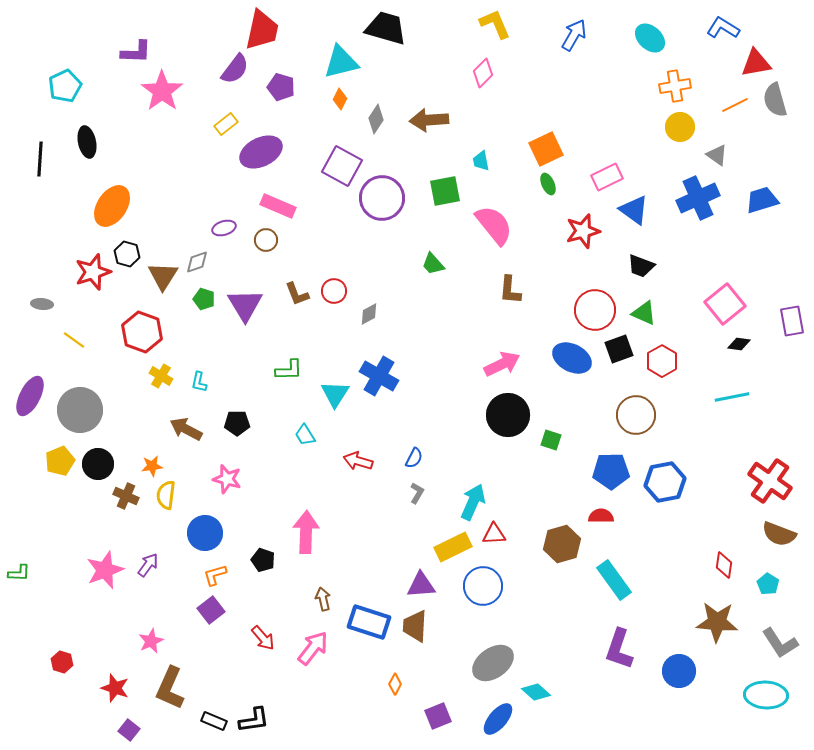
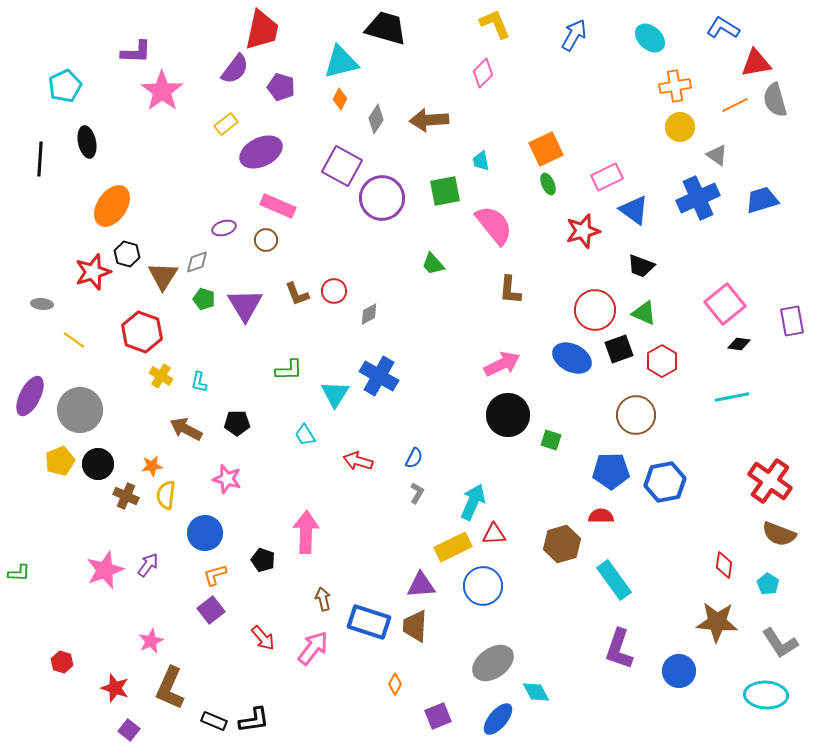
cyan diamond at (536, 692): rotated 20 degrees clockwise
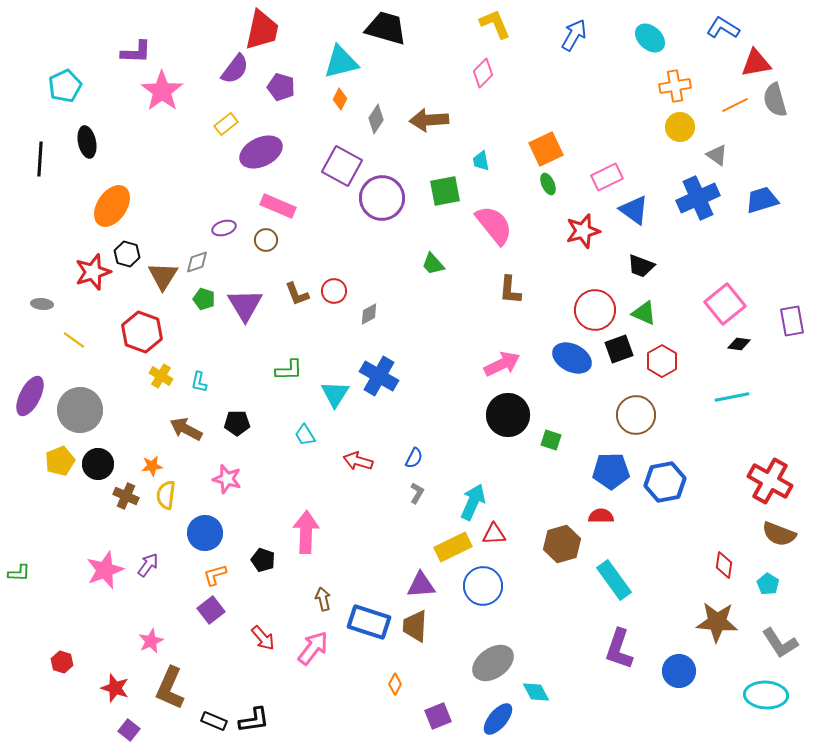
red cross at (770, 481): rotated 6 degrees counterclockwise
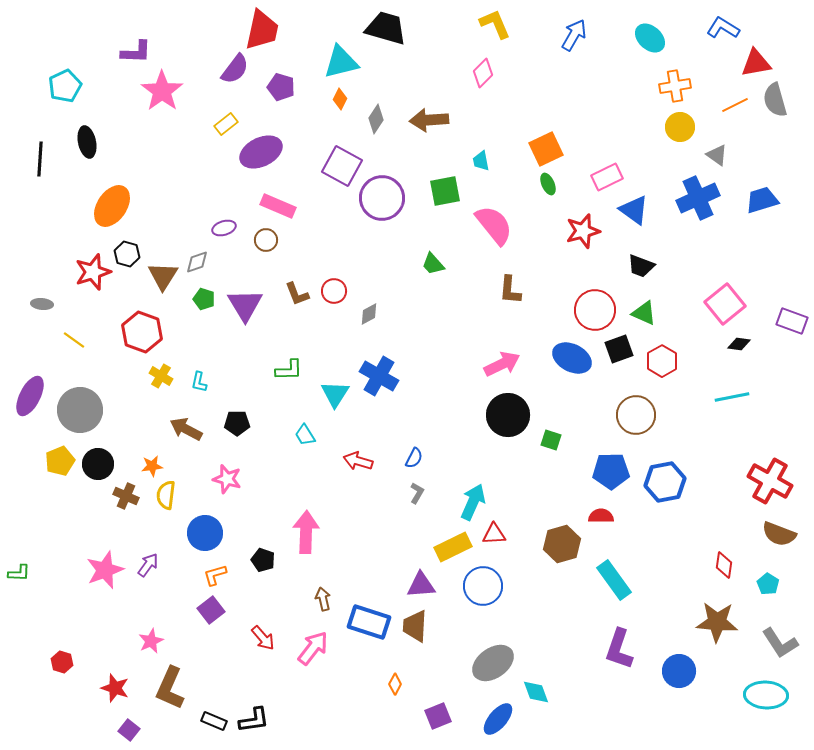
purple rectangle at (792, 321): rotated 60 degrees counterclockwise
cyan diamond at (536, 692): rotated 8 degrees clockwise
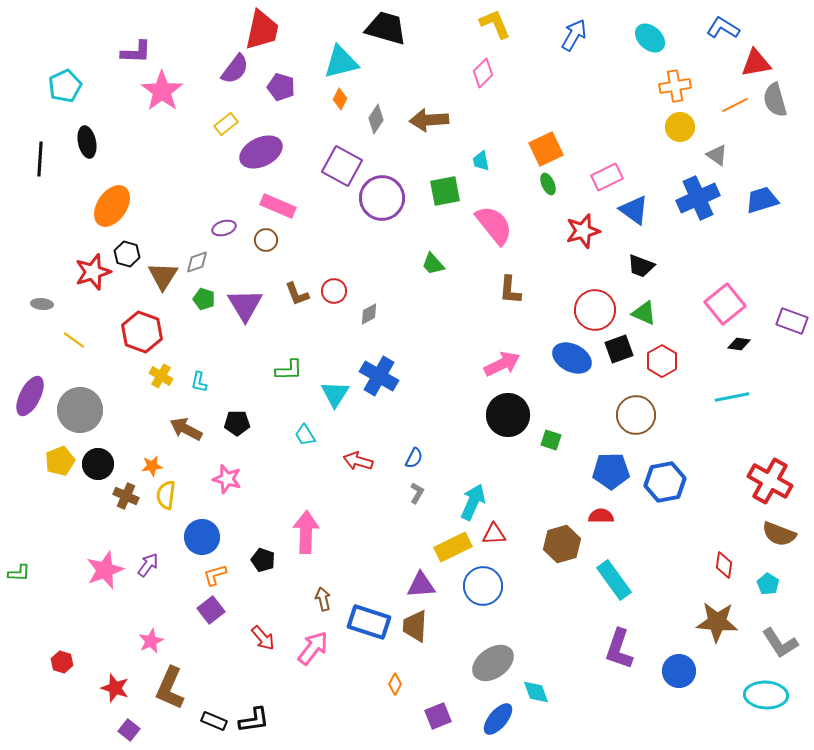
blue circle at (205, 533): moved 3 px left, 4 px down
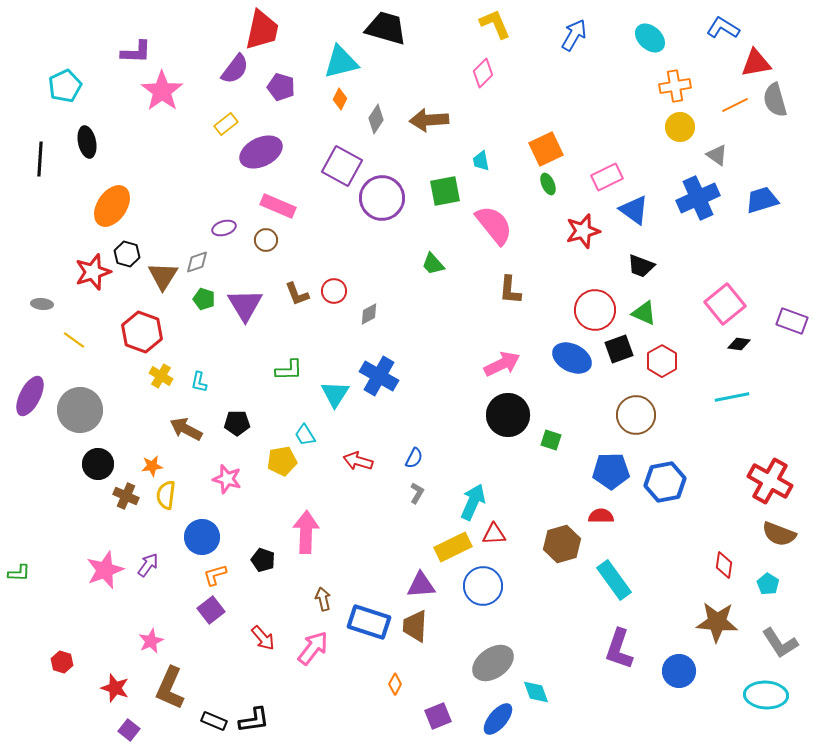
yellow pentagon at (60, 461): moved 222 px right; rotated 12 degrees clockwise
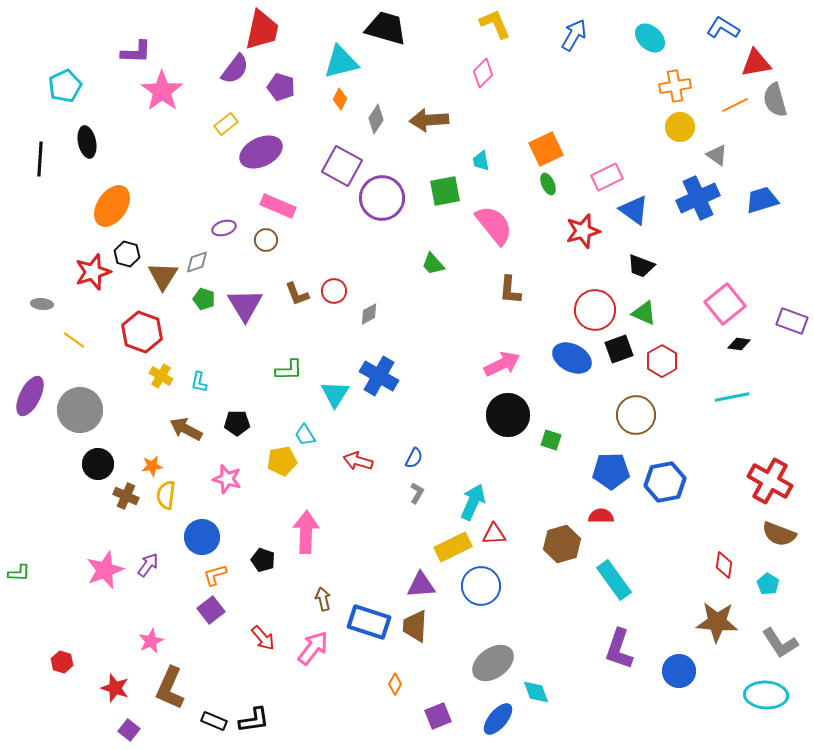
blue circle at (483, 586): moved 2 px left
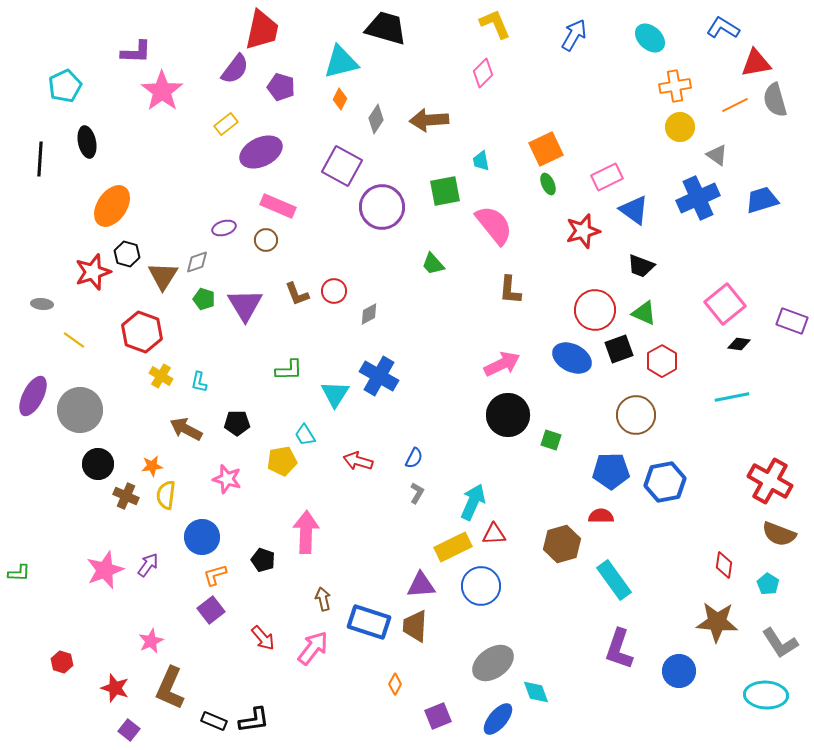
purple circle at (382, 198): moved 9 px down
purple ellipse at (30, 396): moved 3 px right
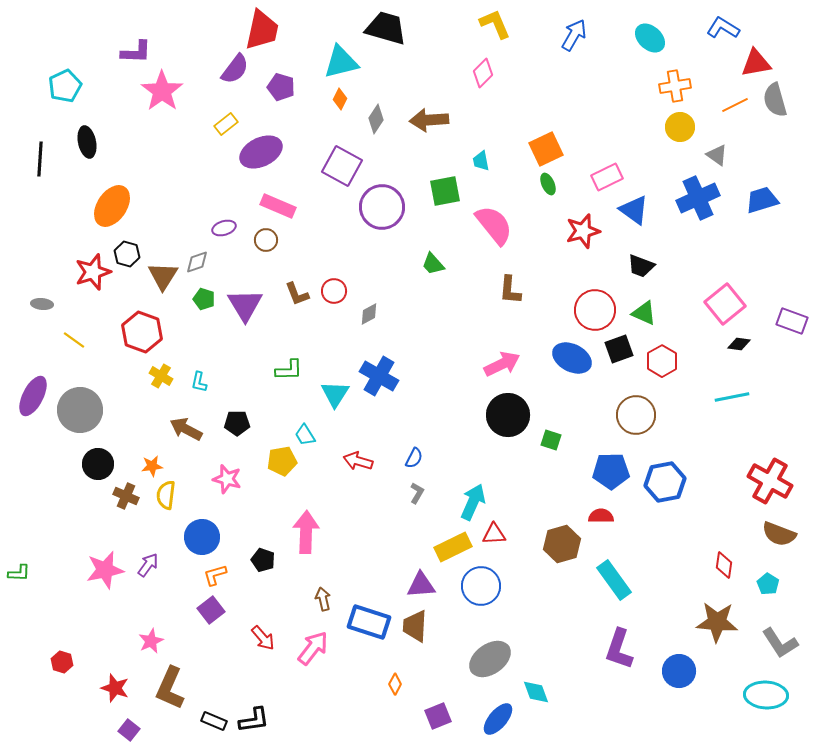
pink star at (105, 570): rotated 9 degrees clockwise
gray ellipse at (493, 663): moved 3 px left, 4 px up
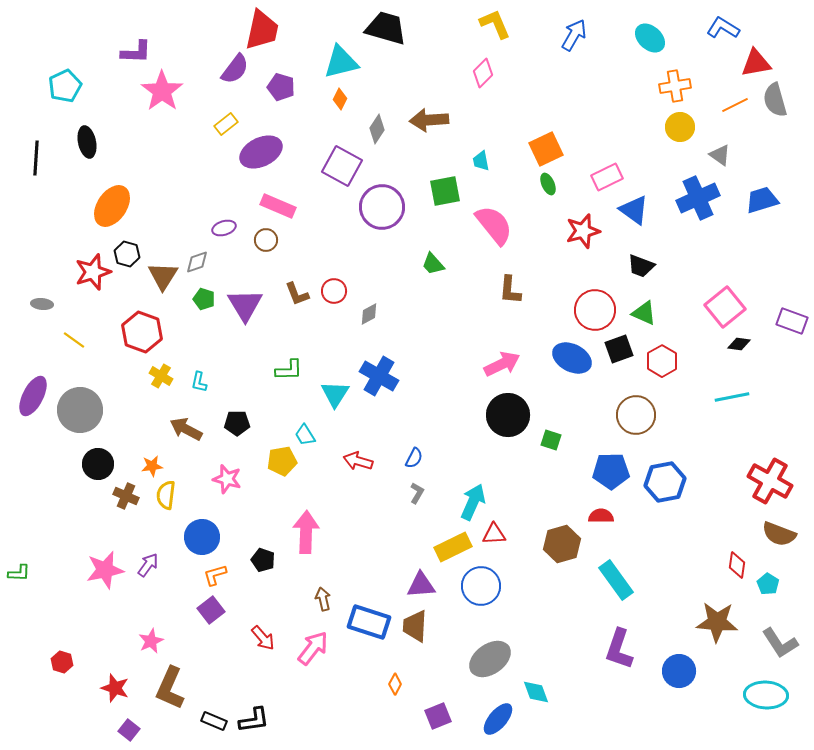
gray diamond at (376, 119): moved 1 px right, 10 px down
gray triangle at (717, 155): moved 3 px right
black line at (40, 159): moved 4 px left, 1 px up
pink square at (725, 304): moved 3 px down
red diamond at (724, 565): moved 13 px right
cyan rectangle at (614, 580): moved 2 px right
